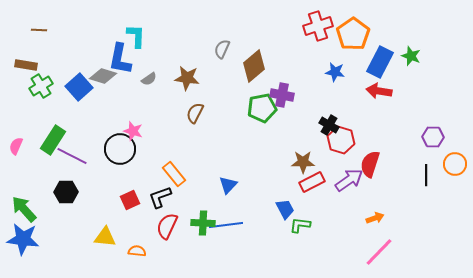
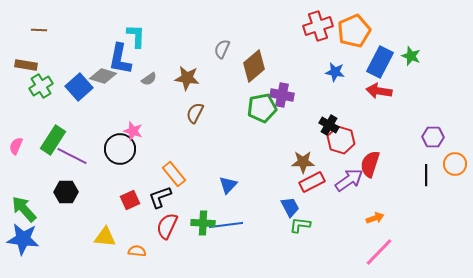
orange pentagon at (353, 34): moved 1 px right, 3 px up; rotated 12 degrees clockwise
blue trapezoid at (285, 209): moved 5 px right, 2 px up
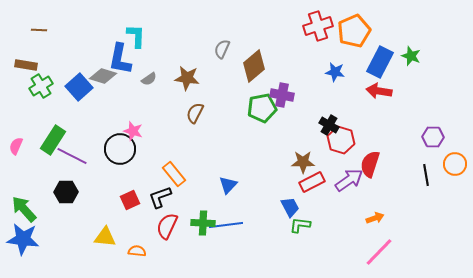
black line at (426, 175): rotated 10 degrees counterclockwise
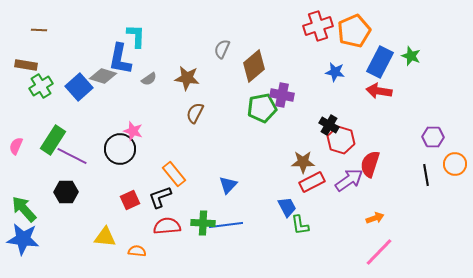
blue trapezoid at (290, 207): moved 3 px left
green L-shape at (300, 225): rotated 105 degrees counterclockwise
red semicircle at (167, 226): rotated 60 degrees clockwise
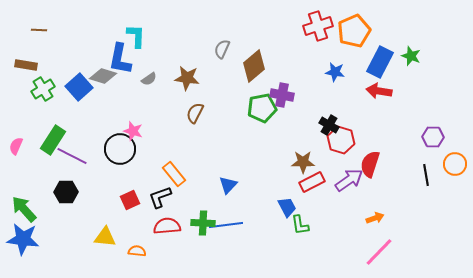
green cross at (41, 86): moved 2 px right, 3 px down
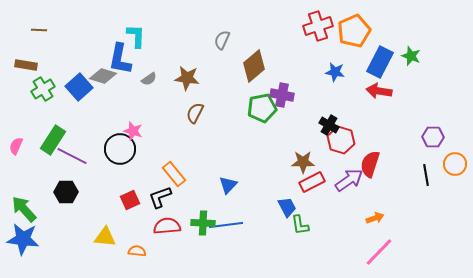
gray semicircle at (222, 49): moved 9 px up
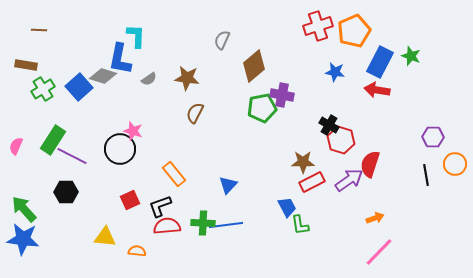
red arrow at (379, 91): moved 2 px left, 1 px up
black L-shape at (160, 197): moved 9 px down
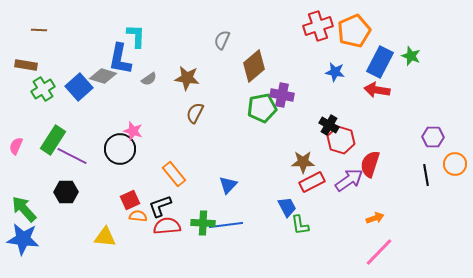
orange semicircle at (137, 251): moved 1 px right, 35 px up
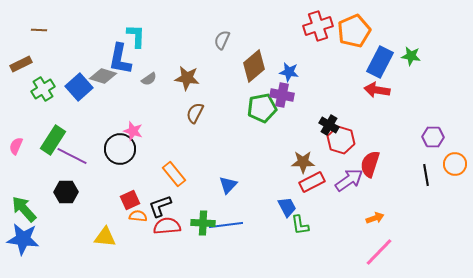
green star at (411, 56): rotated 12 degrees counterclockwise
brown rectangle at (26, 65): moved 5 px left, 1 px up; rotated 35 degrees counterclockwise
blue star at (335, 72): moved 46 px left
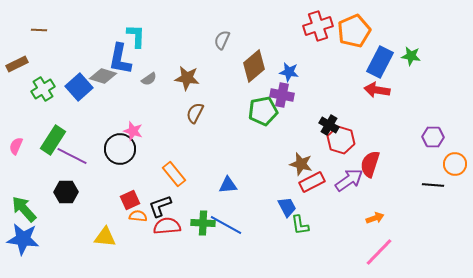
brown rectangle at (21, 64): moved 4 px left
green pentagon at (262, 108): moved 1 px right, 3 px down
brown star at (303, 162): moved 2 px left, 2 px down; rotated 15 degrees clockwise
black line at (426, 175): moved 7 px right, 10 px down; rotated 75 degrees counterclockwise
blue triangle at (228, 185): rotated 42 degrees clockwise
blue line at (226, 225): rotated 36 degrees clockwise
